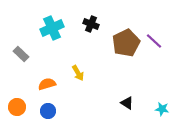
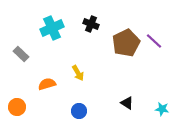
blue circle: moved 31 px right
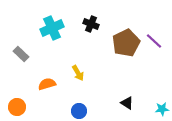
cyan star: rotated 16 degrees counterclockwise
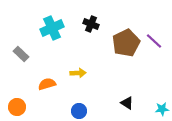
yellow arrow: rotated 63 degrees counterclockwise
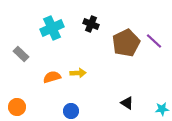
orange semicircle: moved 5 px right, 7 px up
blue circle: moved 8 px left
